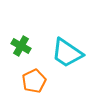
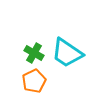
green cross: moved 13 px right, 7 px down
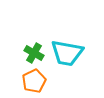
cyan trapezoid: rotated 24 degrees counterclockwise
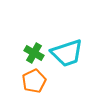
cyan trapezoid: rotated 28 degrees counterclockwise
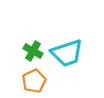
green cross: moved 1 px left, 2 px up
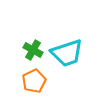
green cross: moved 1 px up
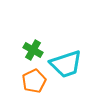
cyan trapezoid: moved 1 px left, 11 px down
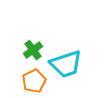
green cross: rotated 24 degrees clockwise
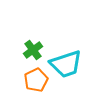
orange pentagon: moved 2 px right, 1 px up
